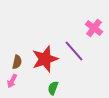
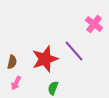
pink cross: moved 4 px up
brown semicircle: moved 5 px left
pink arrow: moved 4 px right, 2 px down
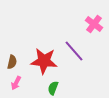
red star: moved 1 px left, 2 px down; rotated 24 degrees clockwise
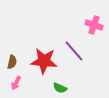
pink cross: moved 1 px down; rotated 18 degrees counterclockwise
green semicircle: moved 7 px right; rotated 88 degrees counterclockwise
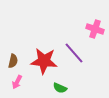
pink cross: moved 1 px right, 4 px down
purple line: moved 2 px down
brown semicircle: moved 1 px right, 1 px up
pink arrow: moved 1 px right, 1 px up
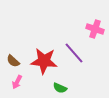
brown semicircle: rotated 120 degrees clockwise
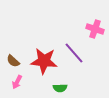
green semicircle: rotated 24 degrees counterclockwise
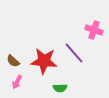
pink cross: moved 1 px left, 1 px down
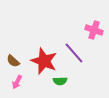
red star: rotated 16 degrees clockwise
green semicircle: moved 7 px up
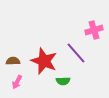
pink cross: rotated 36 degrees counterclockwise
purple line: moved 2 px right
brown semicircle: rotated 136 degrees clockwise
green semicircle: moved 3 px right
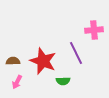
pink cross: rotated 12 degrees clockwise
purple line: rotated 15 degrees clockwise
red star: moved 1 px left
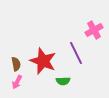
pink cross: rotated 24 degrees counterclockwise
brown semicircle: moved 3 px right, 3 px down; rotated 80 degrees clockwise
